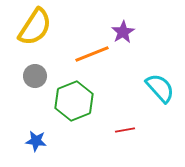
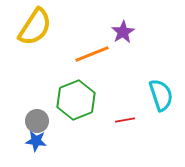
gray circle: moved 2 px right, 45 px down
cyan semicircle: moved 1 px right, 7 px down; rotated 24 degrees clockwise
green hexagon: moved 2 px right, 1 px up
red line: moved 10 px up
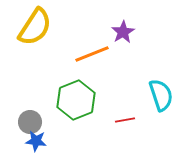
gray circle: moved 7 px left, 1 px down
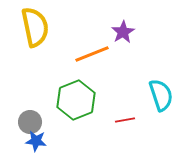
yellow semicircle: rotated 45 degrees counterclockwise
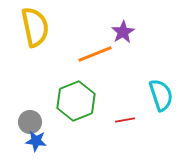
orange line: moved 3 px right
green hexagon: moved 1 px down
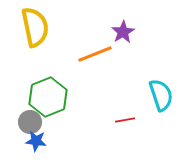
green hexagon: moved 28 px left, 4 px up
